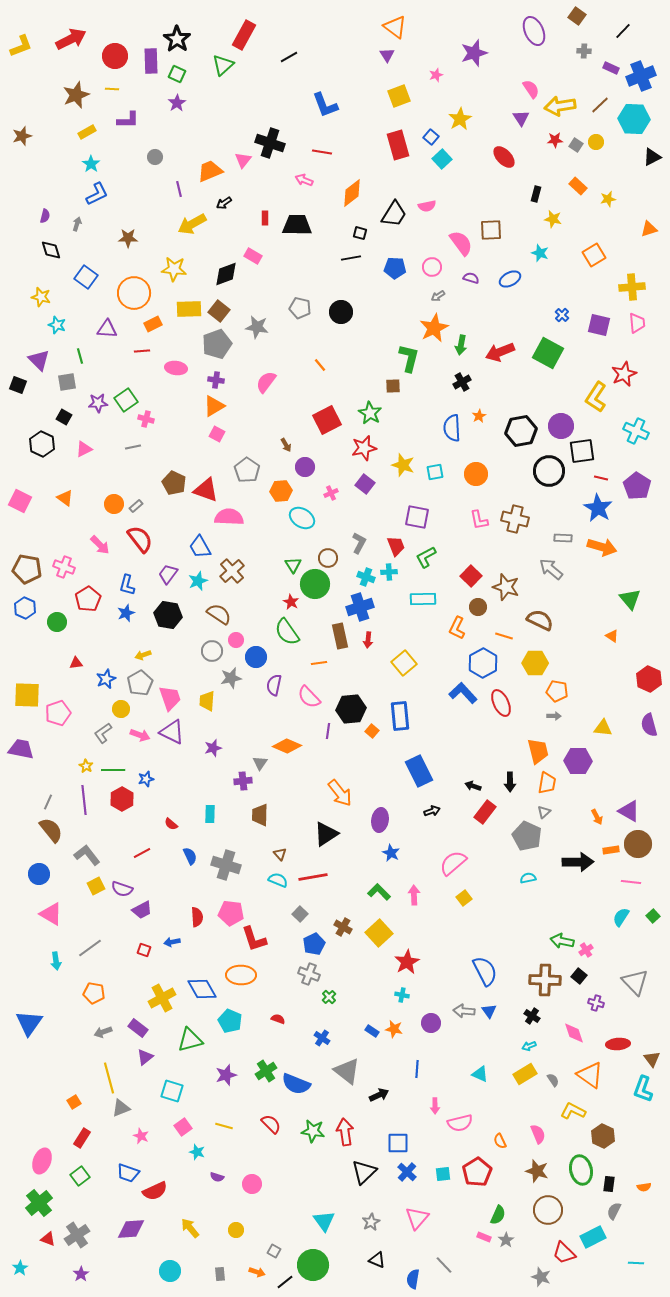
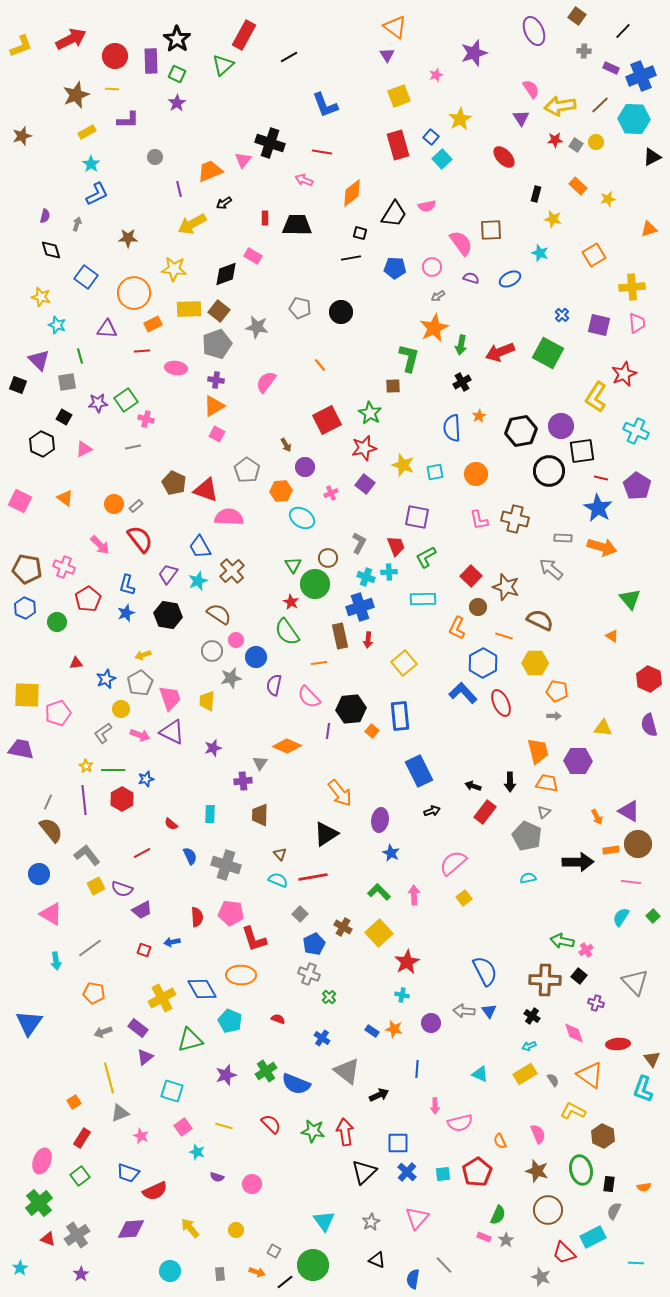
orange trapezoid at (547, 783): rotated 90 degrees counterclockwise
gray triangle at (121, 1108): moved 1 px left, 5 px down
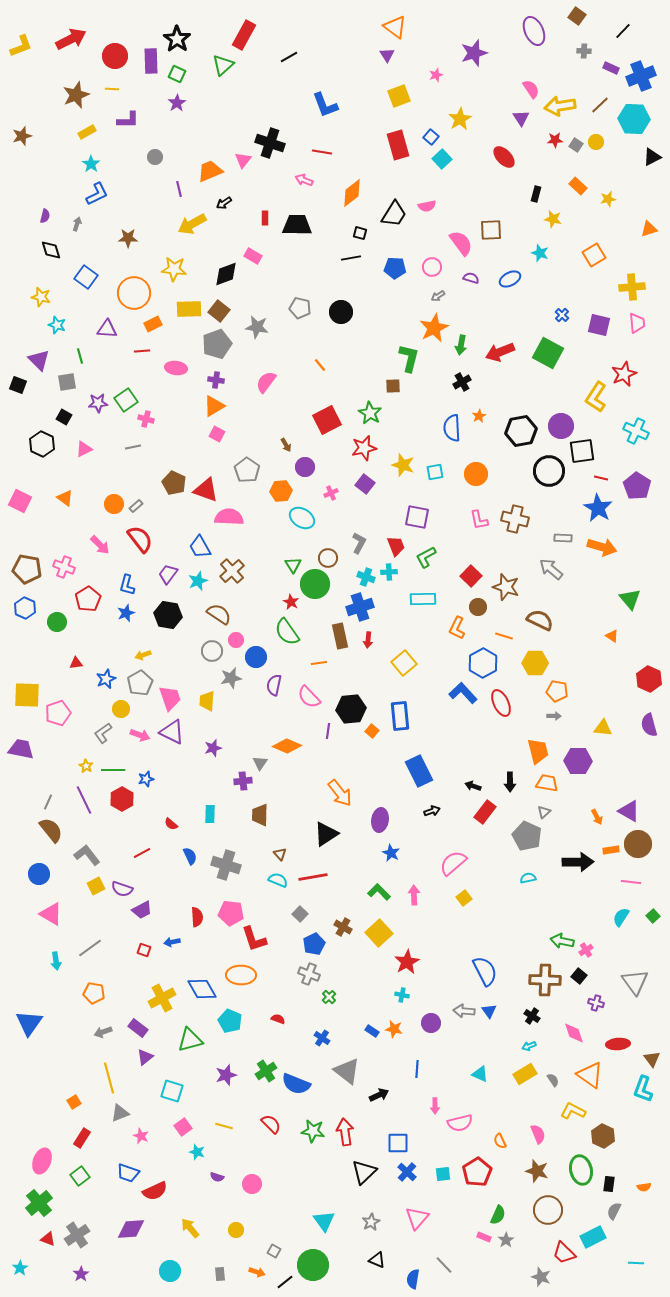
purple line at (84, 800): rotated 20 degrees counterclockwise
gray triangle at (635, 982): rotated 8 degrees clockwise
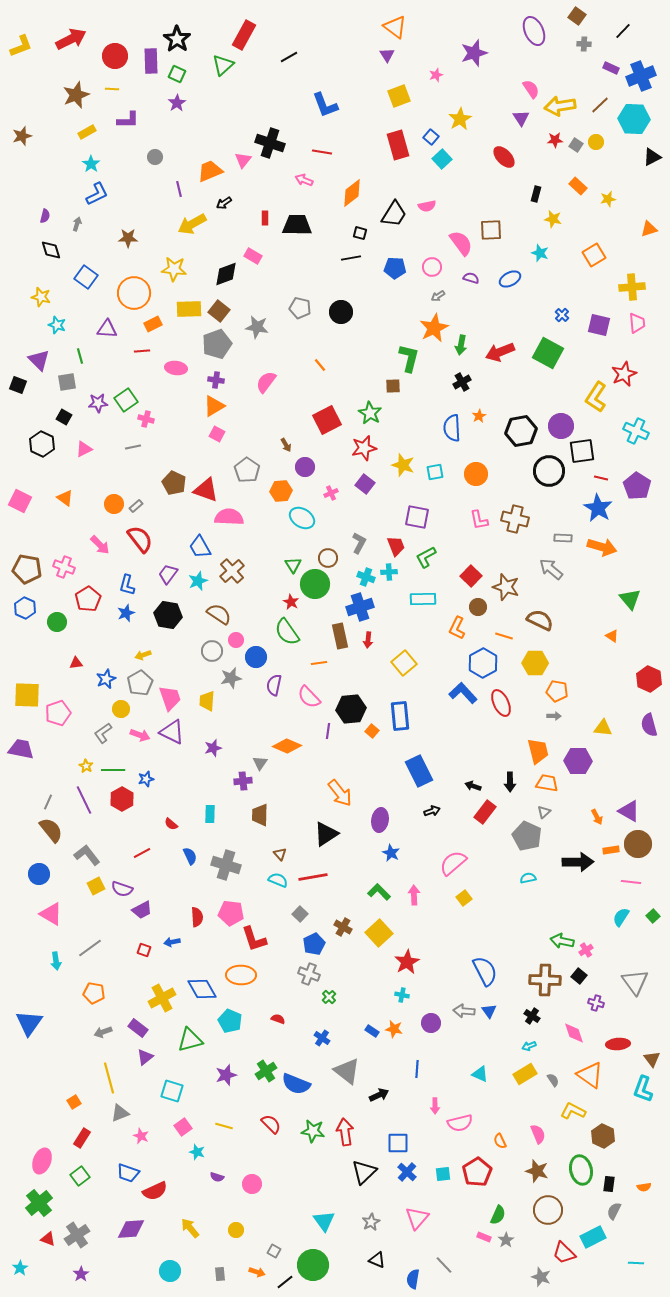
gray cross at (584, 51): moved 7 px up
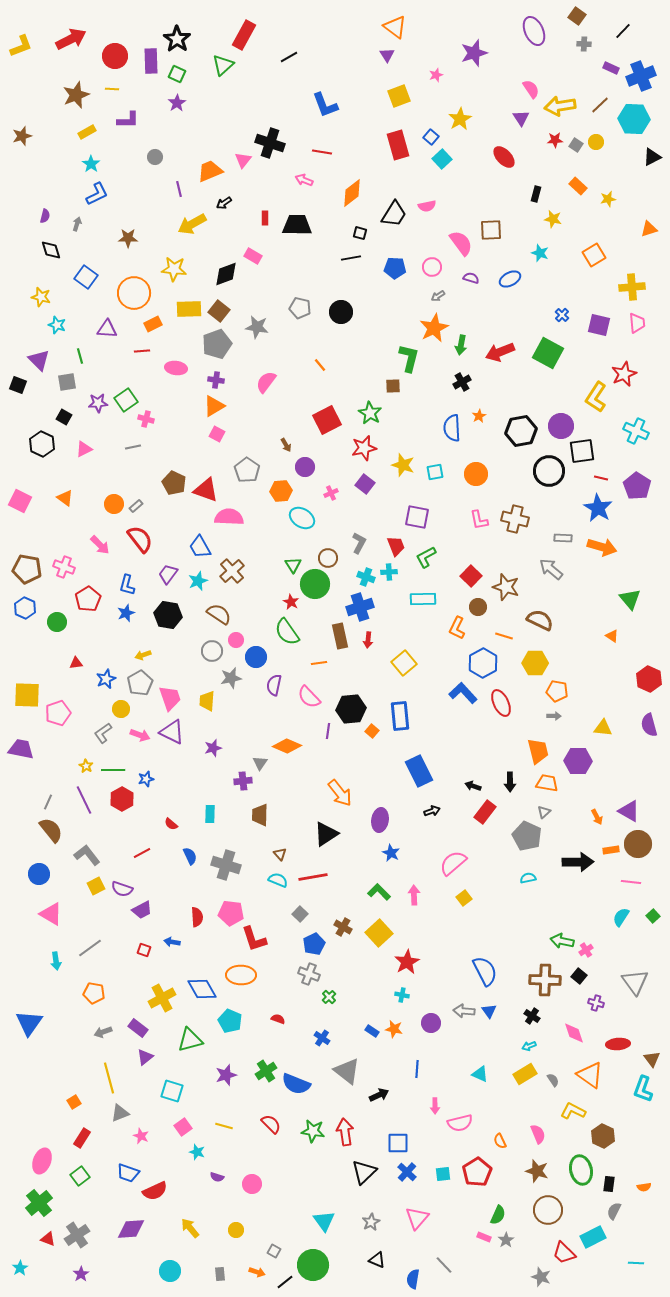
blue arrow at (172, 942): rotated 21 degrees clockwise
